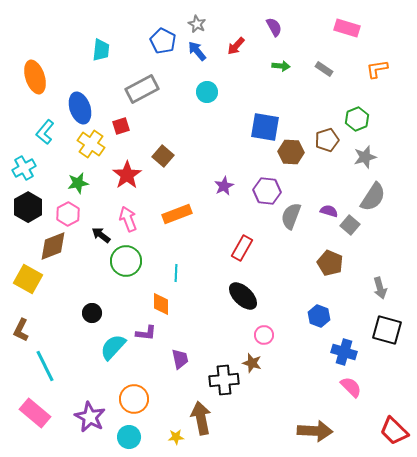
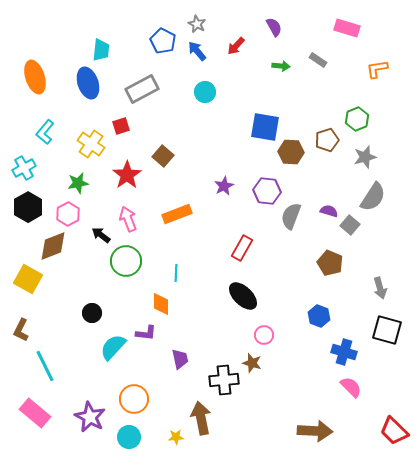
gray rectangle at (324, 69): moved 6 px left, 9 px up
cyan circle at (207, 92): moved 2 px left
blue ellipse at (80, 108): moved 8 px right, 25 px up
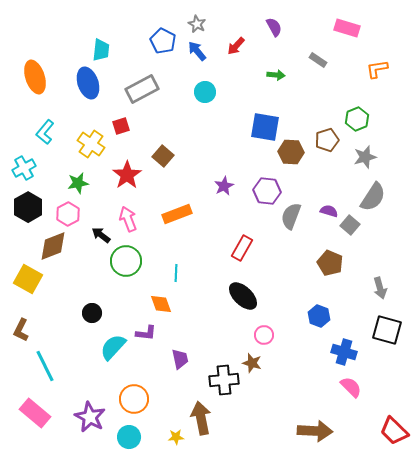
green arrow at (281, 66): moved 5 px left, 9 px down
orange diamond at (161, 304): rotated 20 degrees counterclockwise
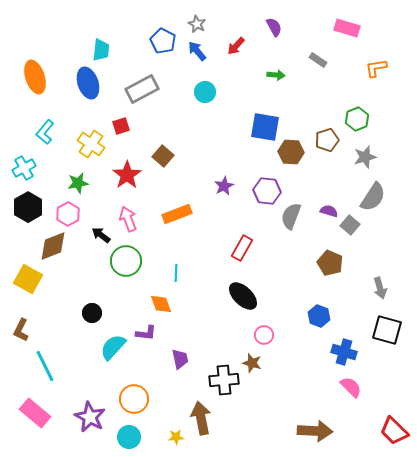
orange L-shape at (377, 69): moved 1 px left, 1 px up
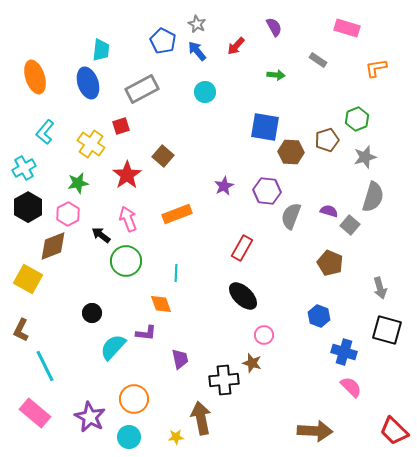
gray semicircle at (373, 197): rotated 16 degrees counterclockwise
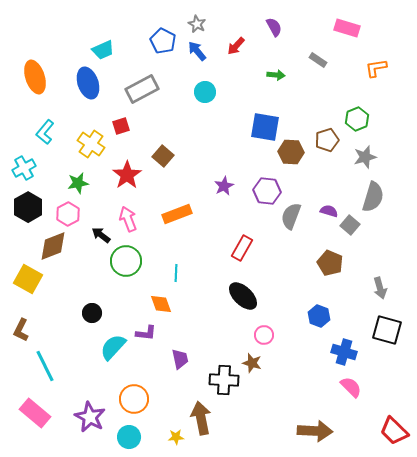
cyan trapezoid at (101, 50): moved 2 px right; rotated 60 degrees clockwise
black cross at (224, 380): rotated 8 degrees clockwise
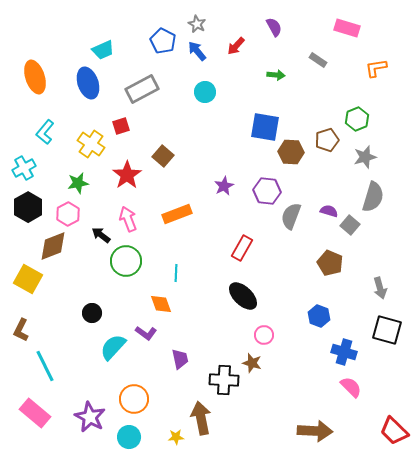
purple L-shape at (146, 333): rotated 30 degrees clockwise
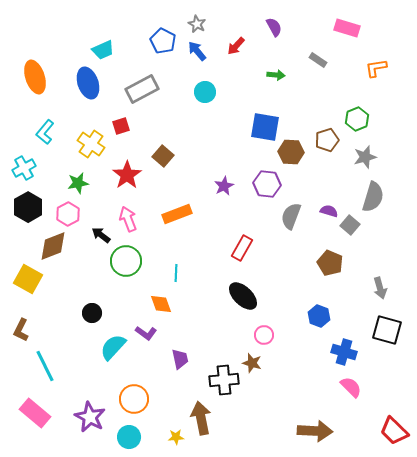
purple hexagon at (267, 191): moved 7 px up
black cross at (224, 380): rotated 8 degrees counterclockwise
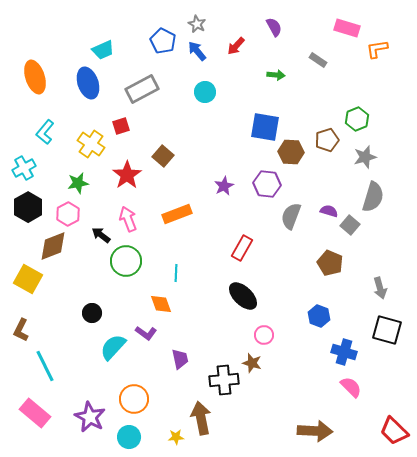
orange L-shape at (376, 68): moved 1 px right, 19 px up
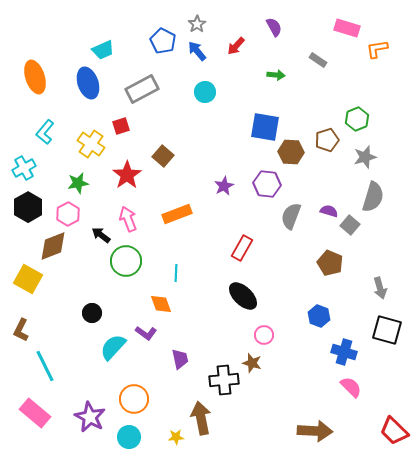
gray star at (197, 24): rotated 12 degrees clockwise
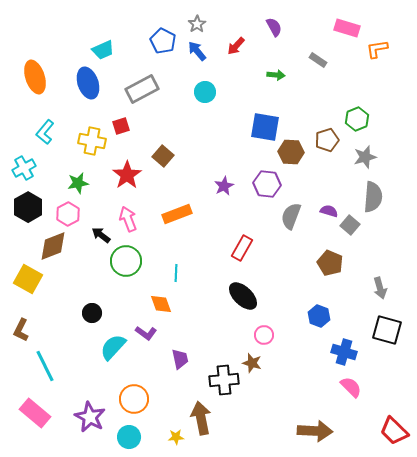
yellow cross at (91, 144): moved 1 px right, 3 px up; rotated 24 degrees counterclockwise
gray semicircle at (373, 197): rotated 12 degrees counterclockwise
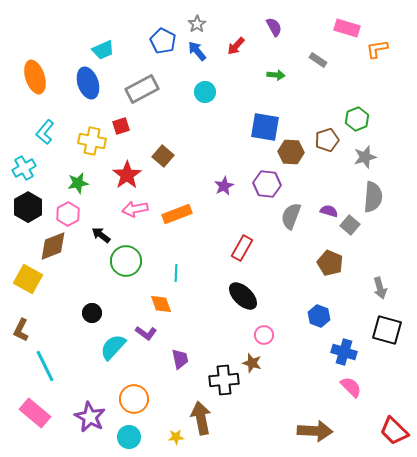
pink arrow at (128, 219): moved 7 px right, 10 px up; rotated 80 degrees counterclockwise
